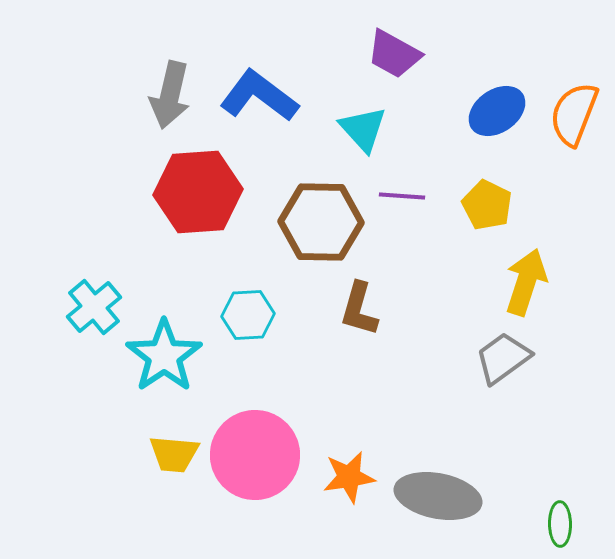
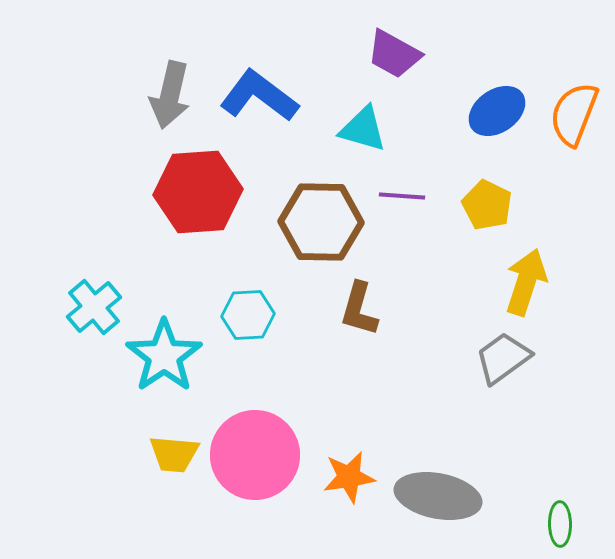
cyan triangle: rotated 32 degrees counterclockwise
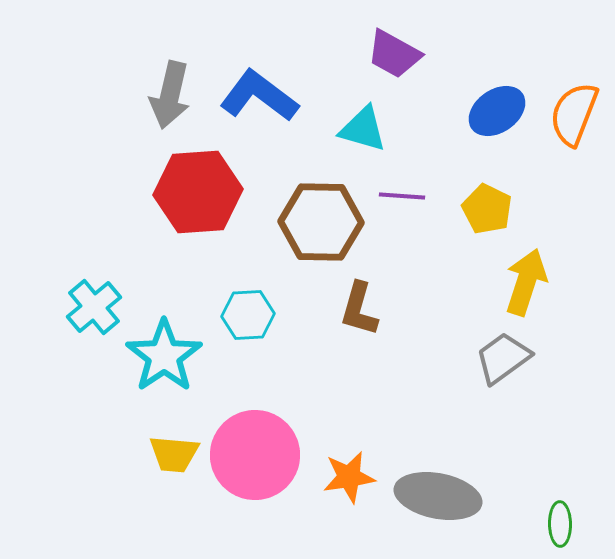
yellow pentagon: moved 4 px down
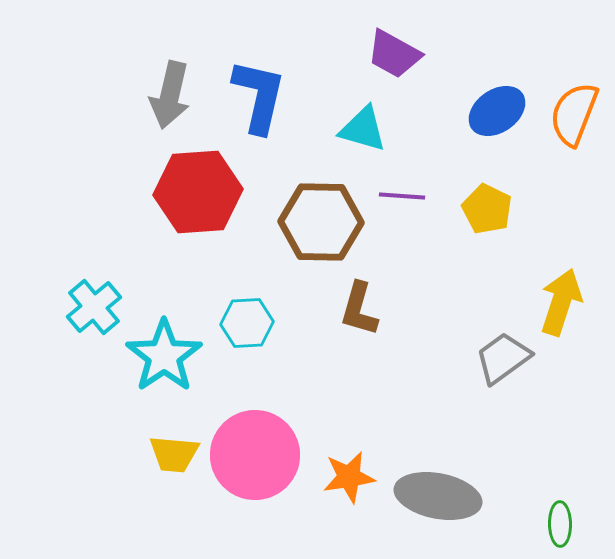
blue L-shape: rotated 66 degrees clockwise
yellow arrow: moved 35 px right, 20 px down
cyan hexagon: moved 1 px left, 8 px down
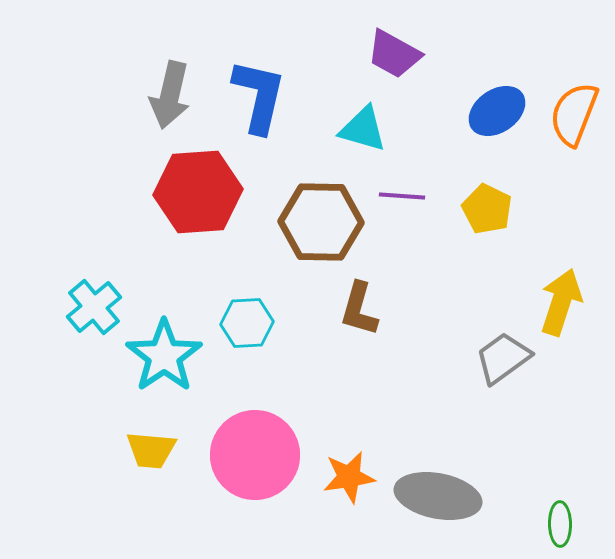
yellow trapezoid: moved 23 px left, 4 px up
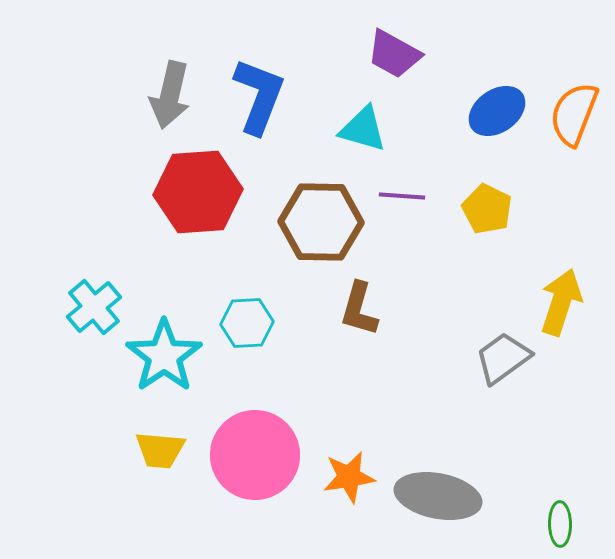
blue L-shape: rotated 8 degrees clockwise
yellow trapezoid: moved 9 px right
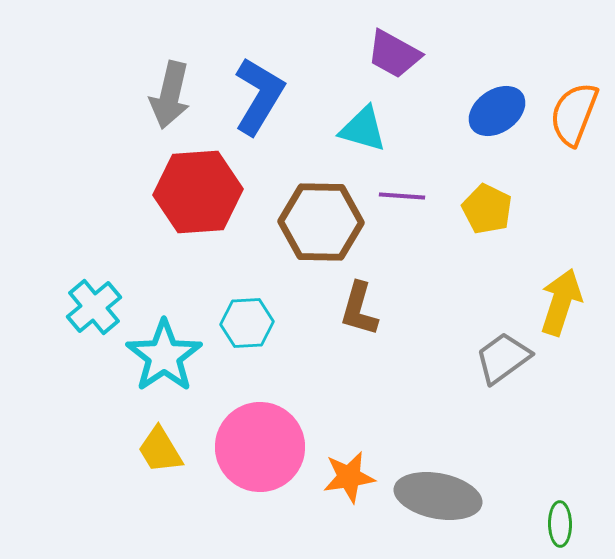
blue L-shape: rotated 10 degrees clockwise
yellow trapezoid: rotated 54 degrees clockwise
pink circle: moved 5 px right, 8 px up
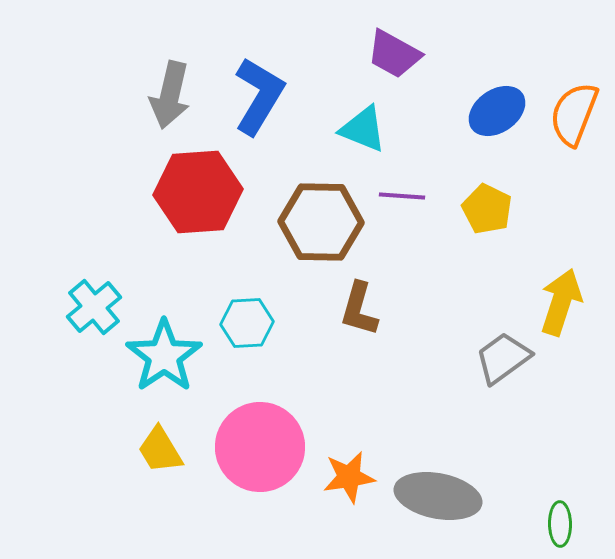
cyan triangle: rotated 6 degrees clockwise
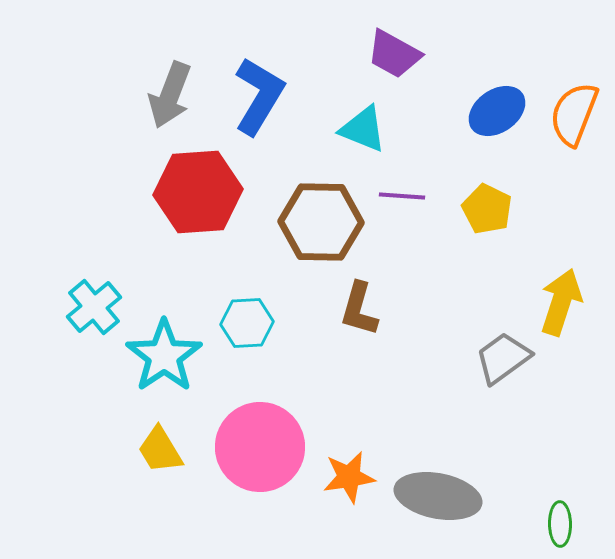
gray arrow: rotated 8 degrees clockwise
